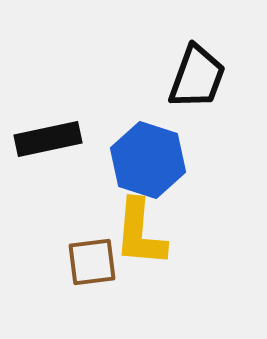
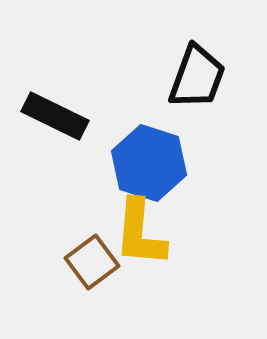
black rectangle: moved 7 px right, 23 px up; rotated 38 degrees clockwise
blue hexagon: moved 1 px right, 3 px down
brown square: rotated 30 degrees counterclockwise
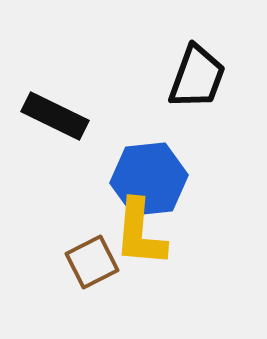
blue hexagon: moved 16 px down; rotated 24 degrees counterclockwise
brown square: rotated 10 degrees clockwise
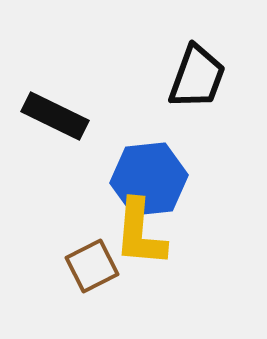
brown square: moved 4 px down
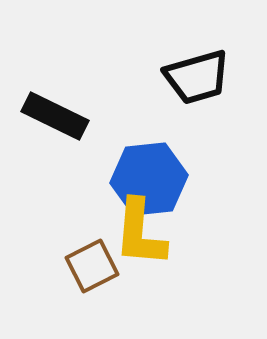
black trapezoid: rotated 54 degrees clockwise
